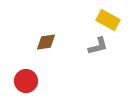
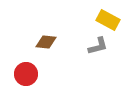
brown diamond: rotated 15 degrees clockwise
red circle: moved 7 px up
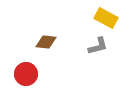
yellow rectangle: moved 2 px left, 2 px up
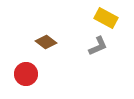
brown diamond: rotated 30 degrees clockwise
gray L-shape: rotated 10 degrees counterclockwise
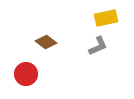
yellow rectangle: rotated 40 degrees counterclockwise
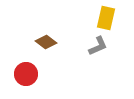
yellow rectangle: rotated 65 degrees counterclockwise
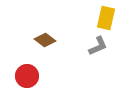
brown diamond: moved 1 px left, 2 px up
red circle: moved 1 px right, 2 px down
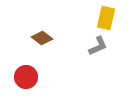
brown diamond: moved 3 px left, 2 px up
red circle: moved 1 px left, 1 px down
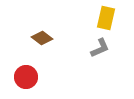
gray L-shape: moved 2 px right, 2 px down
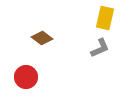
yellow rectangle: moved 1 px left
